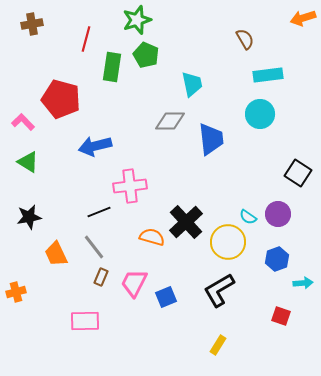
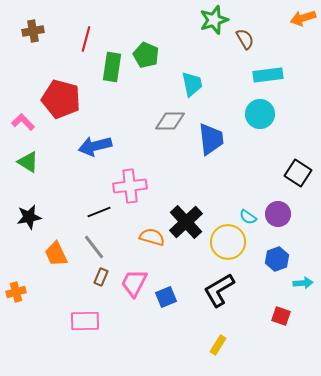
green star: moved 77 px right
brown cross: moved 1 px right, 7 px down
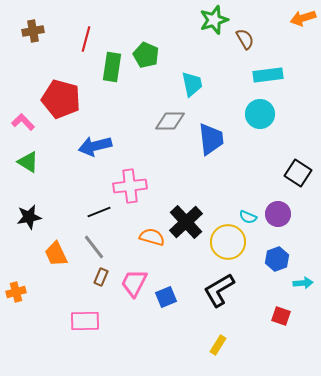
cyan semicircle: rotated 12 degrees counterclockwise
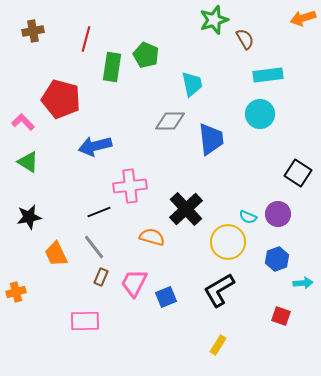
black cross: moved 13 px up
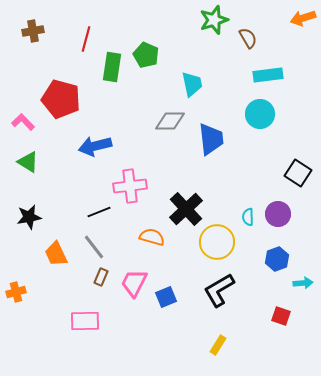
brown semicircle: moved 3 px right, 1 px up
cyan semicircle: rotated 66 degrees clockwise
yellow circle: moved 11 px left
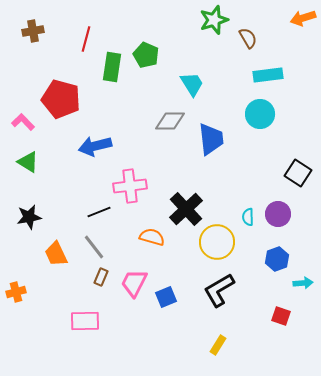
cyan trapezoid: rotated 20 degrees counterclockwise
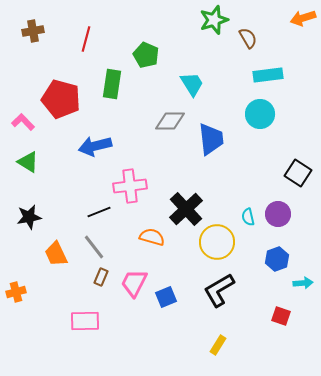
green rectangle: moved 17 px down
cyan semicircle: rotated 12 degrees counterclockwise
